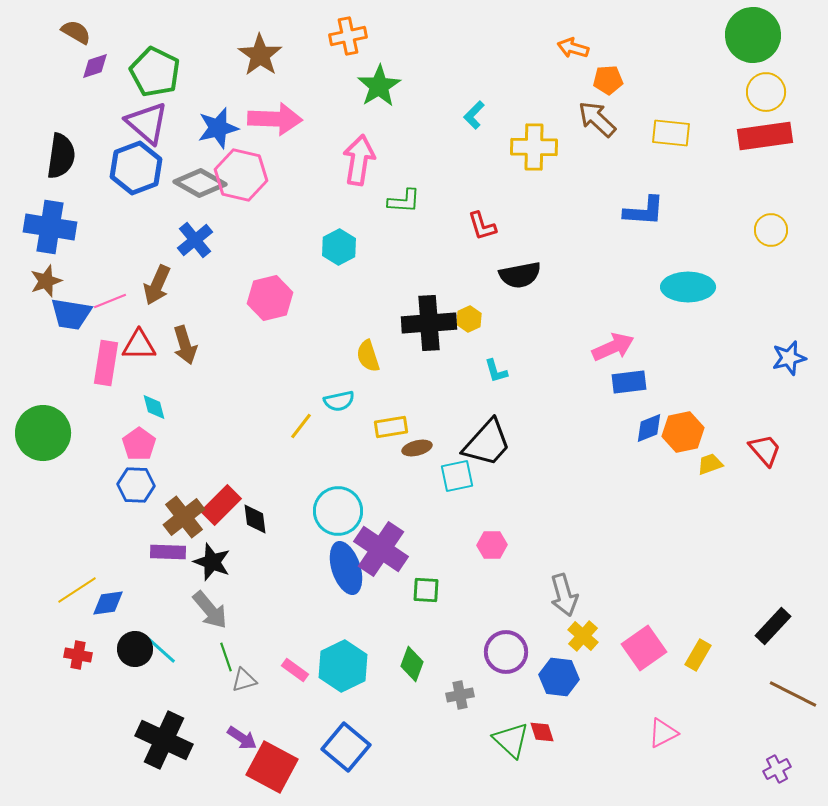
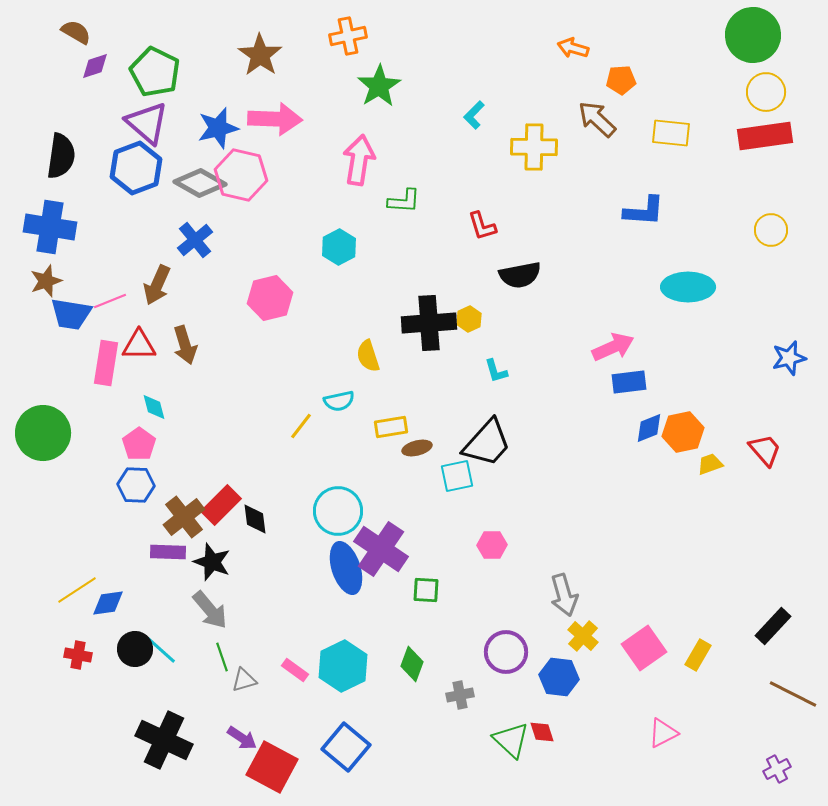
orange pentagon at (608, 80): moved 13 px right
green line at (226, 657): moved 4 px left
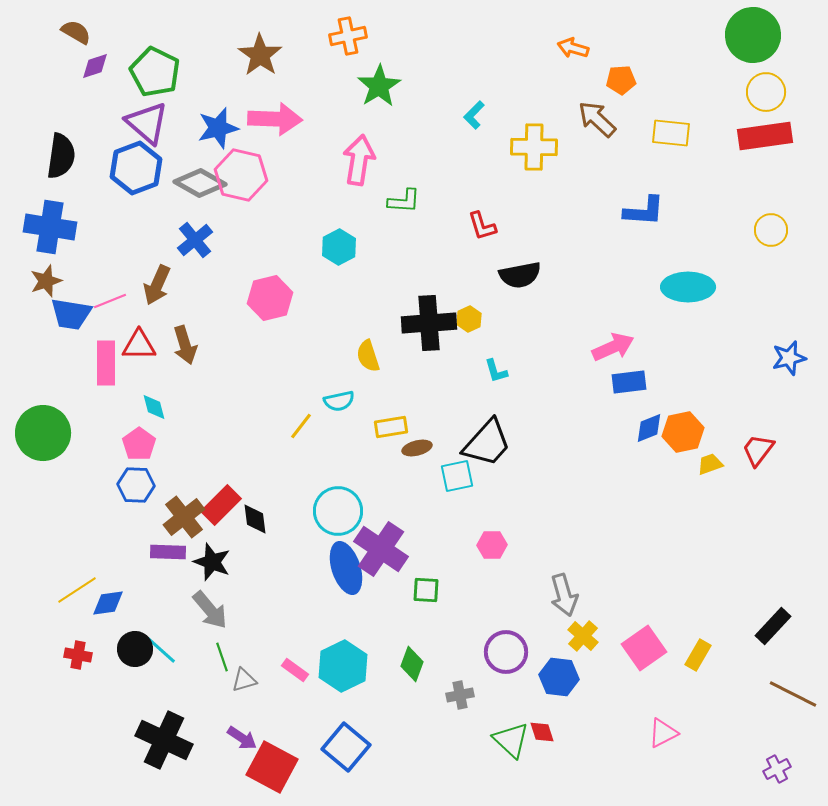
pink rectangle at (106, 363): rotated 9 degrees counterclockwise
red trapezoid at (765, 450): moved 7 px left; rotated 102 degrees counterclockwise
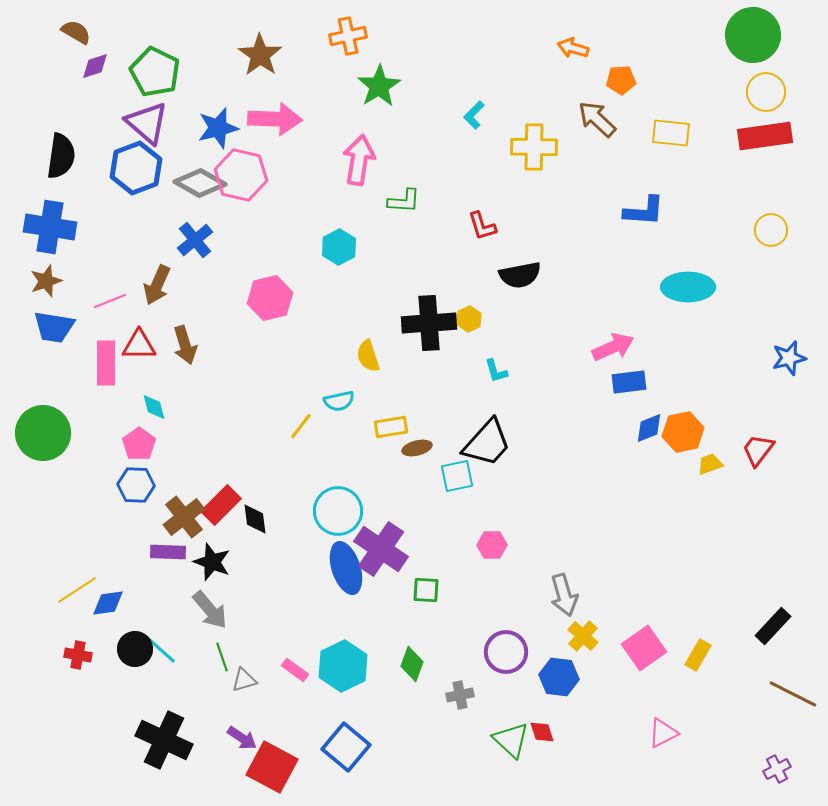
blue trapezoid at (71, 314): moved 17 px left, 13 px down
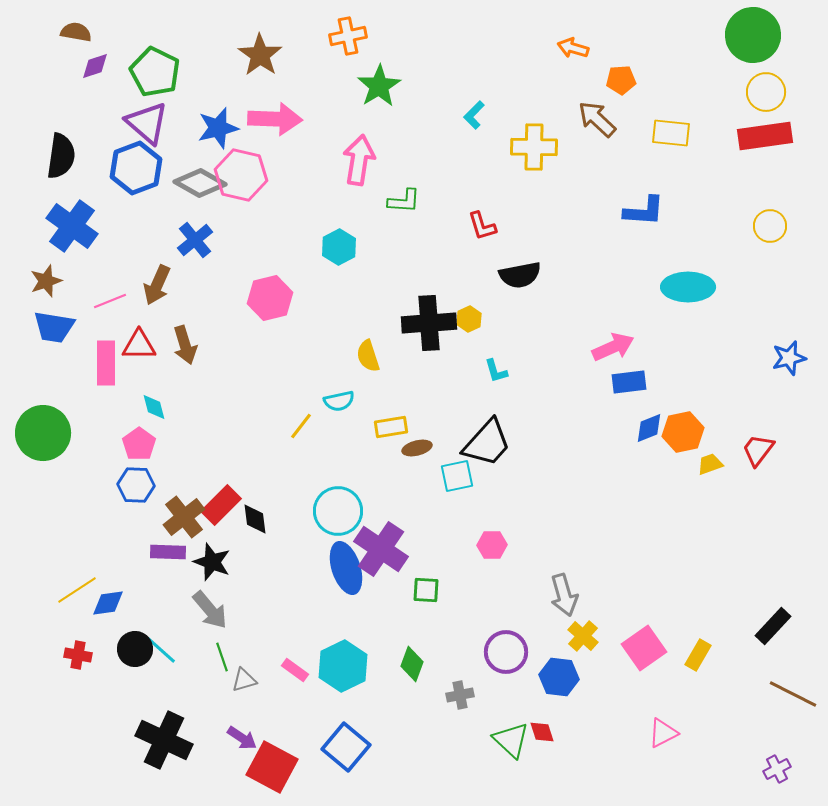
brown semicircle at (76, 32): rotated 20 degrees counterclockwise
blue cross at (50, 227): moved 22 px right, 1 px up; rotated 27 degrees clockwise
yellow circle at (771, 230): moved 1 px left, 4 px up
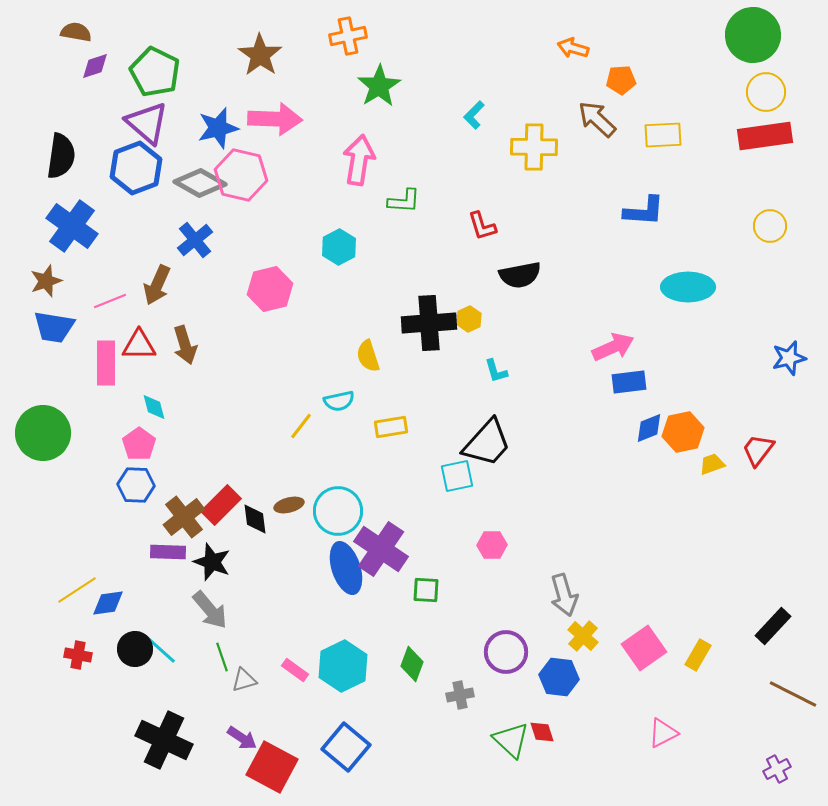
yellow rectangle at (671, 133): moved 8 px left, 2 px down; rotated 9 degrees counterclockwise
pink hexagon at (270, 298): moved 9 px up
brown ellipse at (417, 448): moved 128 px left, 57 px down
yellow trapezoid at (710, 464): moved 2 px right
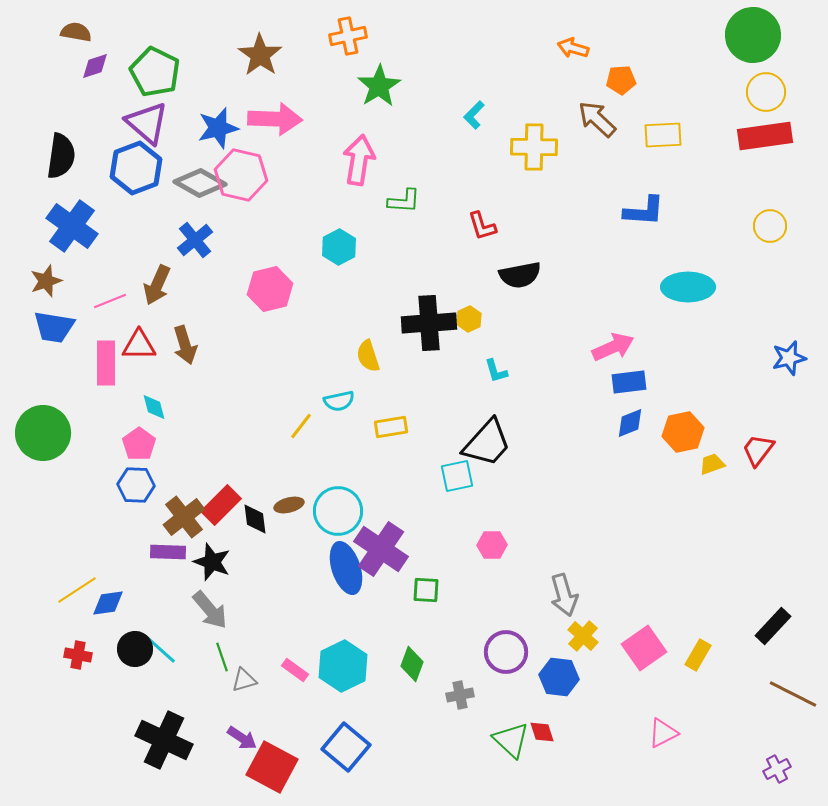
blue diamond at (649, 428): moved 19 px left, 5 px up
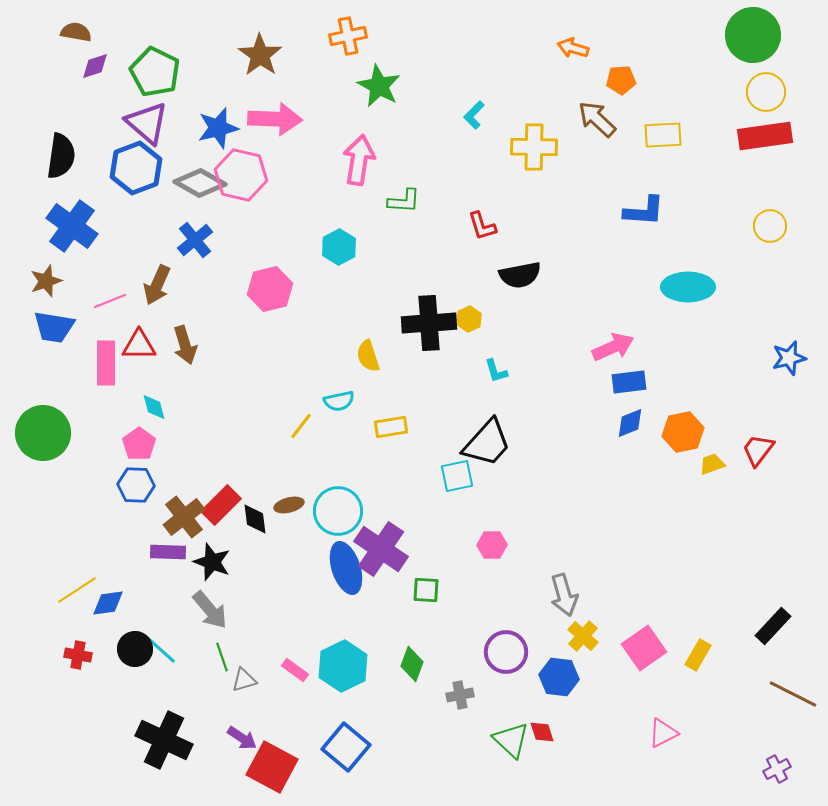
green star at (379, 86): rotated 12 degrees counterclockwise
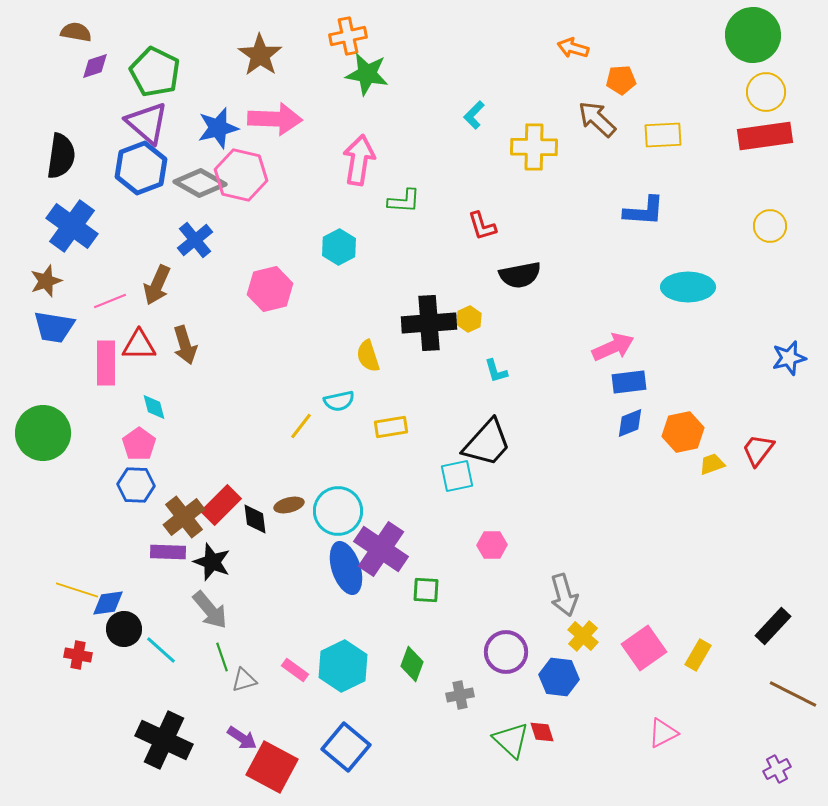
green star at (379, 86): moved 12 px left, 12 px up; rotated 18 degrees counterclockwise
blue hexagon at (136, 168): moved 5 px right
yellow line at (77, 590): rotated 51 degrees clockwise
black circle at (135, 649): moved 11 px left, 20 px up
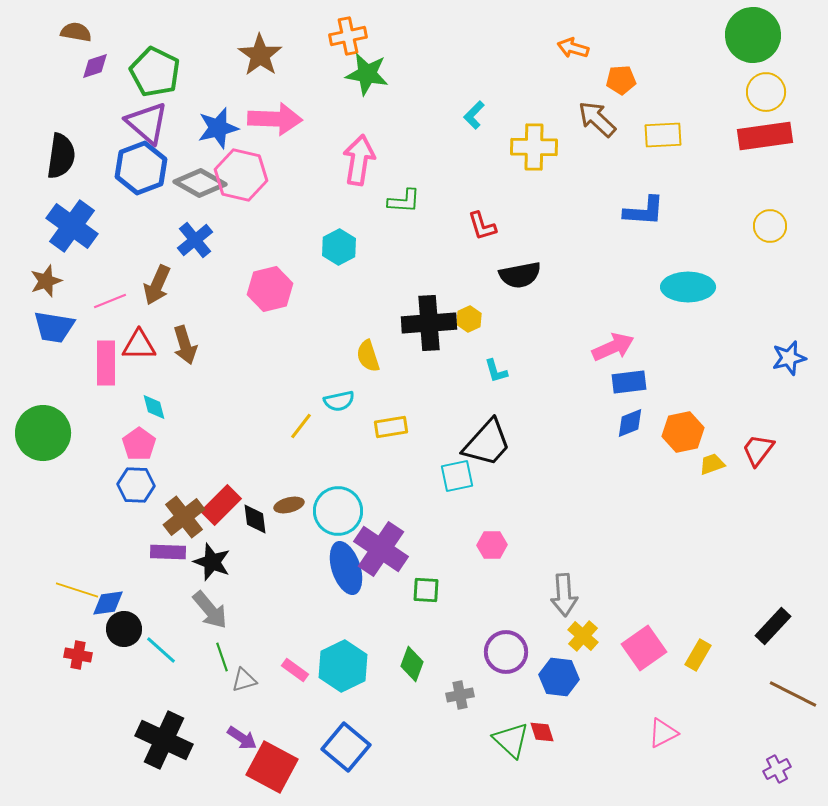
gray arrow at (564, 595): rotated 12 degrees clockwise
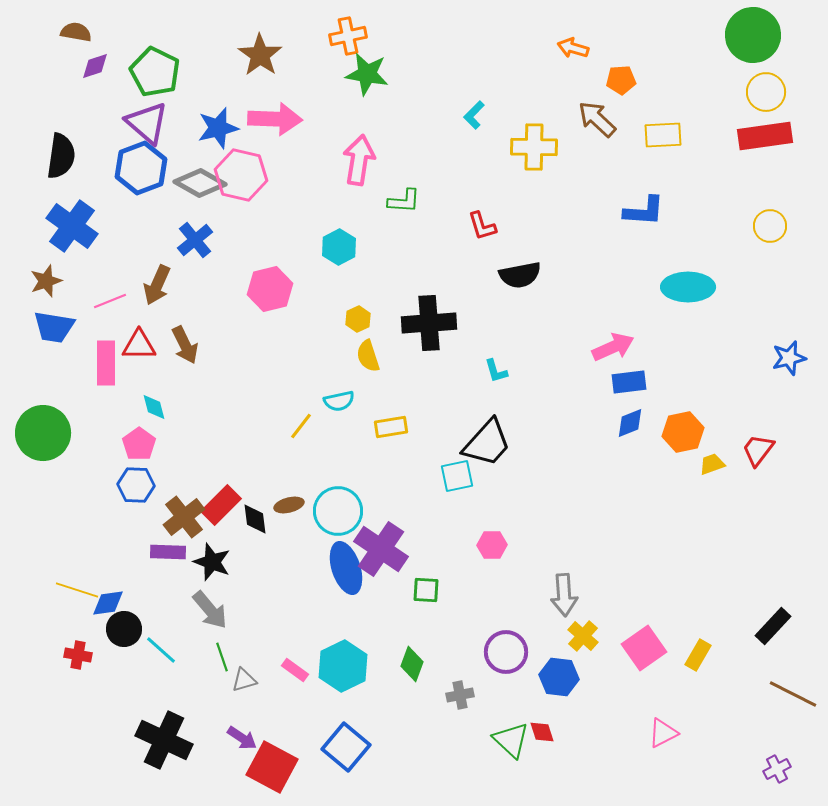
yellow hexagon at (469, 319): moved 111 px left
brown arrow at (185, 345): rotated 9 degrees counterclockwise
